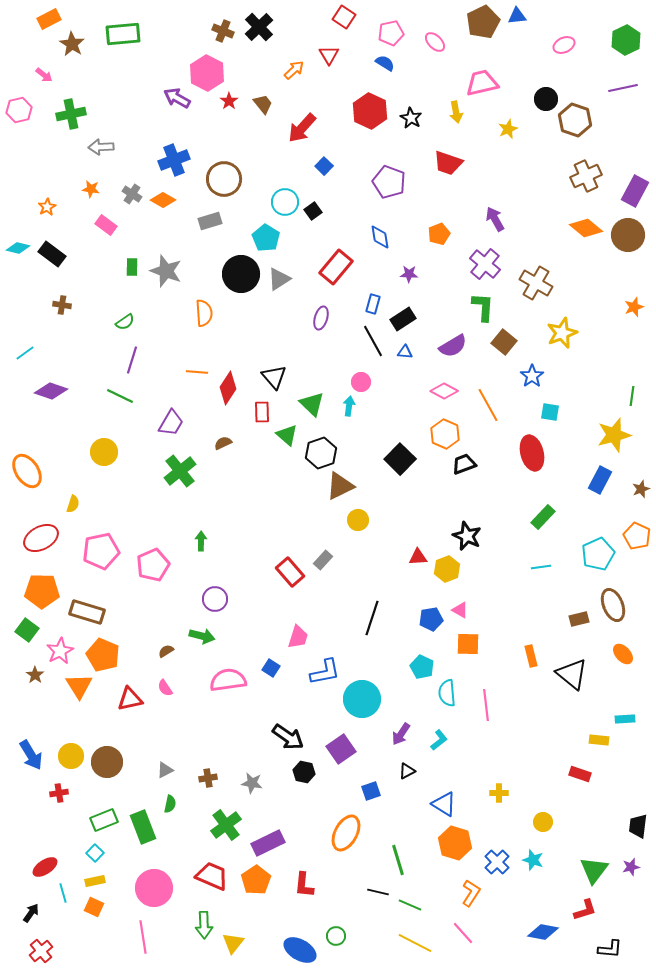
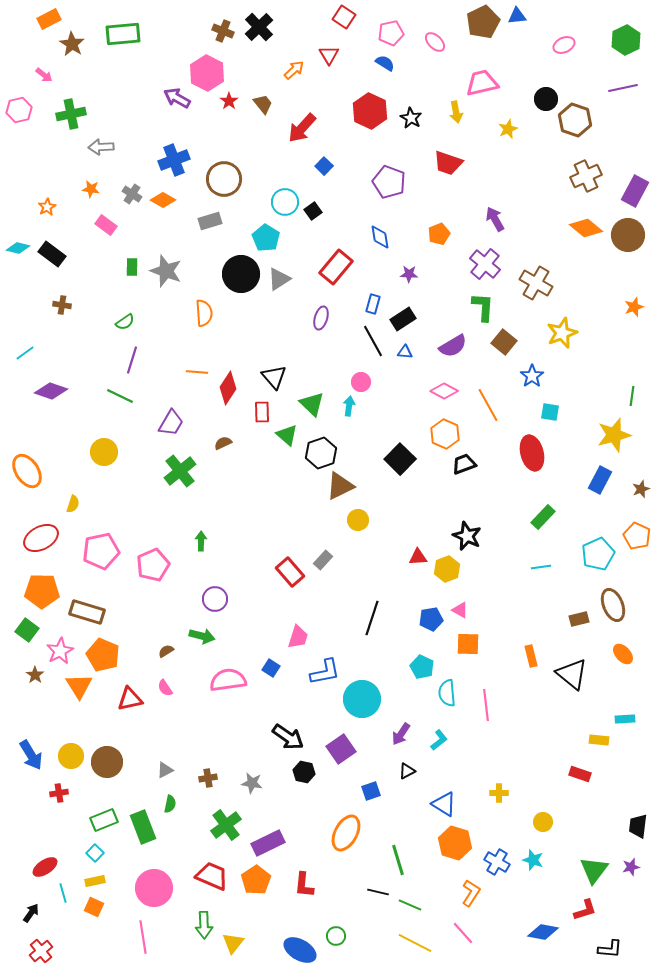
blue cross at (497, 862): rotated 15 degrees counterclockwise
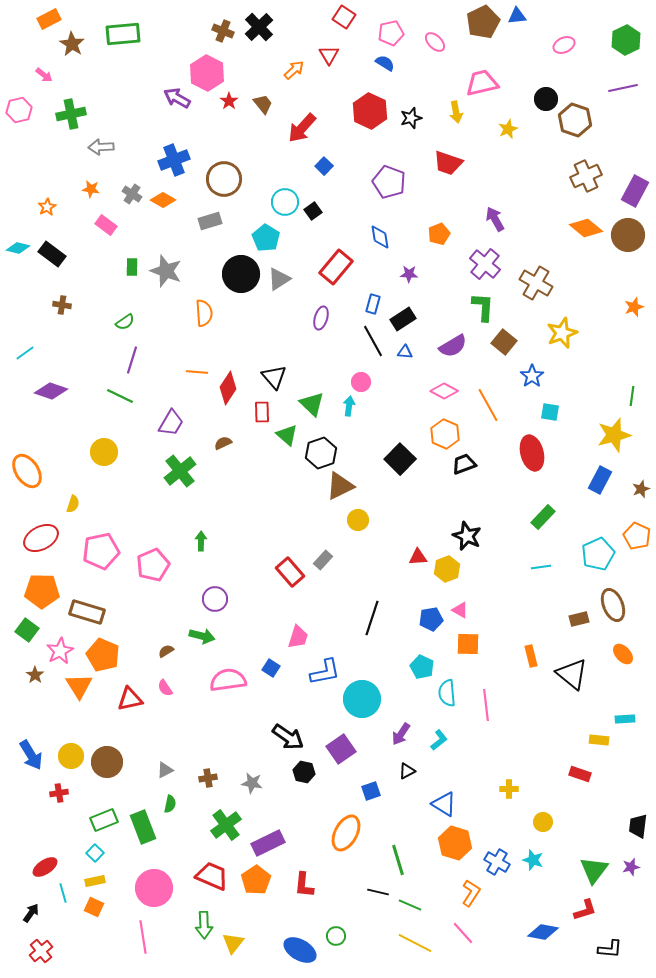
black star at (411, 118): rotated 25 degrees clockwise
yellow cross at (499, 793): moved 10 px right, 4 px up
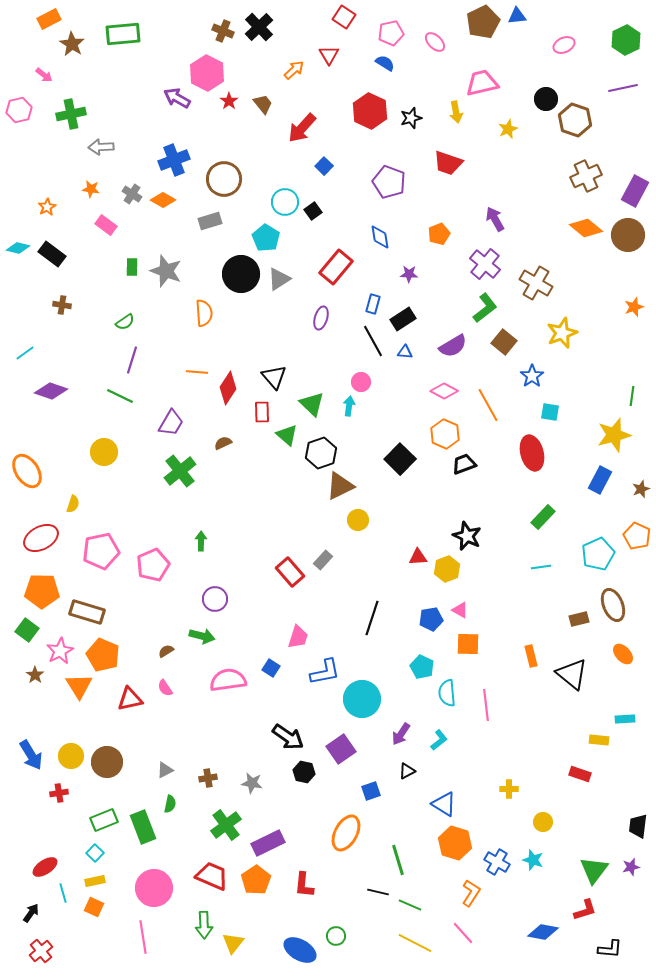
green L-shape at (483, 307): moved 2 px right, 1 px down; rotated 48 degrees clockwise
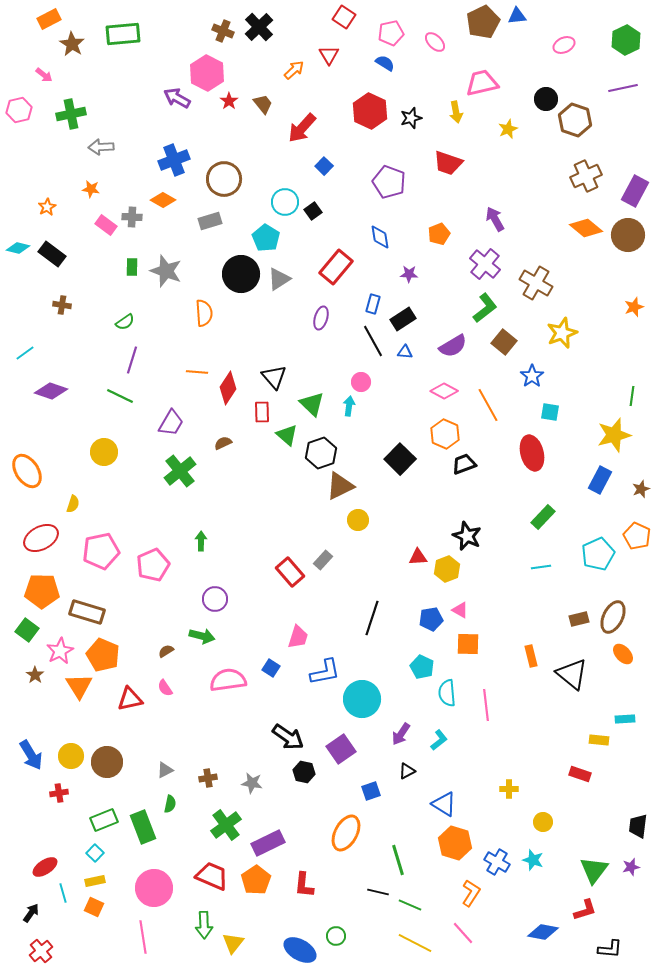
gray cross at (132, 194): moved 23 px down; rotated 30 degrees counterclockwise
brown ellipse at (613, 605): moved 12 px down; rotated 48 degrees clockwise
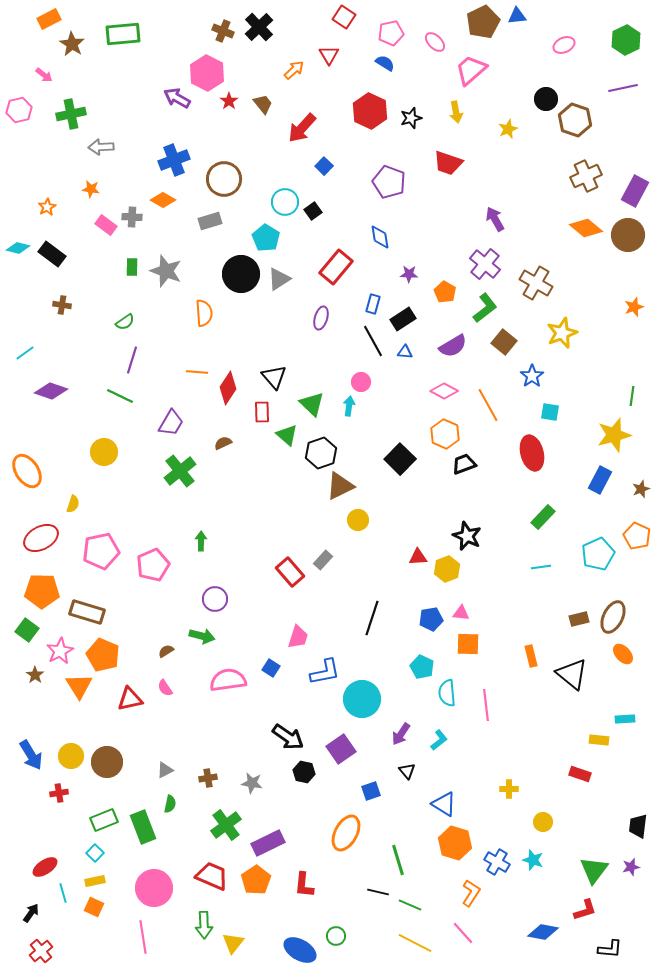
pink trapezoid at (482, 83): moved 11 px left, 13 px up; rotated 28 degrees counterclockwise
orange pentagon at (439, 234): moved 6 px right, 58 px down; rotated 20 degrees counterclockwise
pink triangle at (460, 610): moved 1 px right, 3 px down; rotated 24 degrees counterclockwise
black triangle at (407, 771): rotated 42 degrees counterclockwise
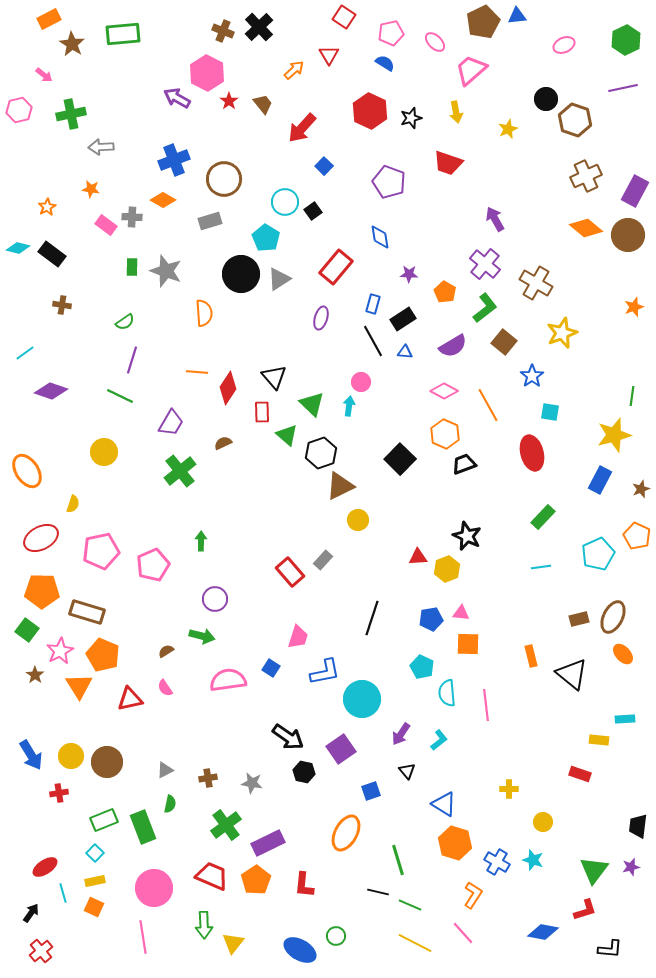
orange L-shape at (471, 893): moved 2 px right, 2 px down
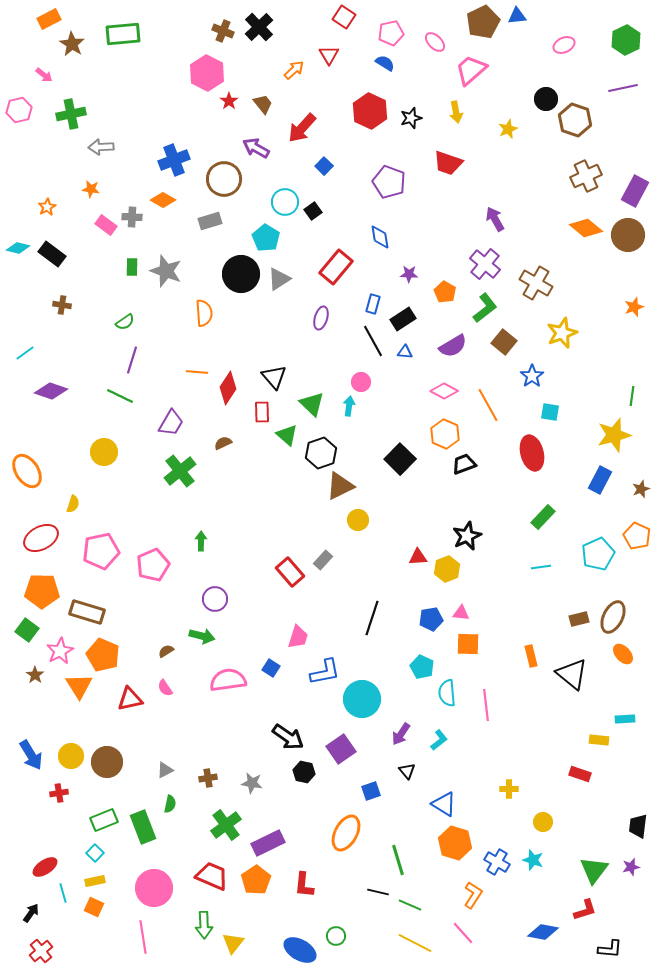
purple arrow at (177, 98): moved 79 px right, 50 px down
black star at (467, 536): rotated 24 degrees clockwise
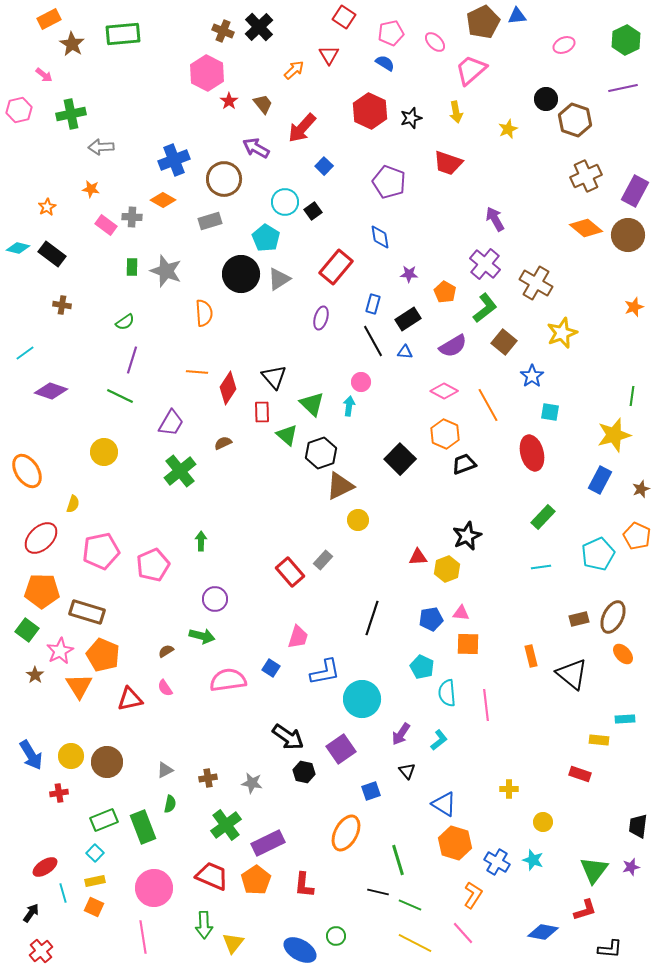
black rectangle at (403, 319): moved 5 px right
red ellipse at (41, 538): rotated 16 degrees counterclockwise
